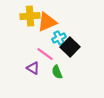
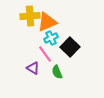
cyan cross: moved 8 px left
pink line: rotated 18 degrees clockwise
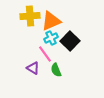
orange triangle: moved 4 px right, 1 px up
black square: moved 6 px up
green semicircle: moved 1 px left, 2 px up
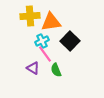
orange triangle: moved 1 px down; rotated 15 degrees clockwise
cyan cross: moved 9 px left, 3 px down
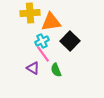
yellow cross: moved 3 px up
pink line: moved 2 px left
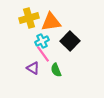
yellow cross: moved 1 px left, 5 px down; rotated 12 degrees counterclockwise
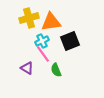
black square: rotated 24 degrees clockwise
purple triangle: moved 6 px left
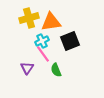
purple triangle: rotated 32 degrees clockwise
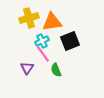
orange triangle: moved 1 px right
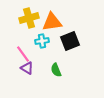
cyan cross: rotated 16 degrees clockwise
pink line: moved 20 px left
purple triangle: rotated 32 degrees counterclockwise
